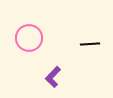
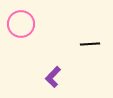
pink circle: moved 8 px left, 14 px up
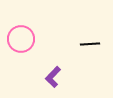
pink circle: moved 15 px down
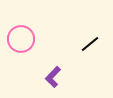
black line: rotated 36 degrees counterclockwise
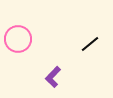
pink circle: moved 3 px left
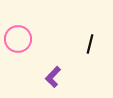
black line: rotated 36 degrees counterclockwise
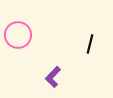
pink circle: moved 4 px up
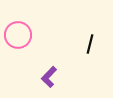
purple L-shape: moved 4 px left
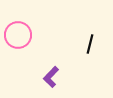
purple L-shape: moved 2 px right
